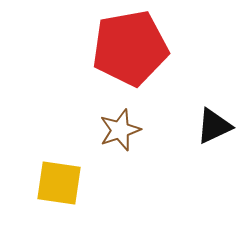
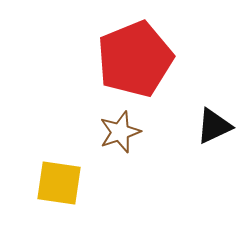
red pentagon: moved 5 px right, 11 px down; rotated 12 degrees counterclockwise
brown star: moved 2 px down
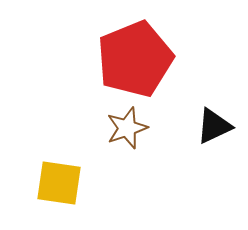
brown star: moved 7 px right, 4 px up
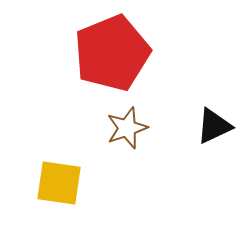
red pentagon: moved 23 px left, 6 px up
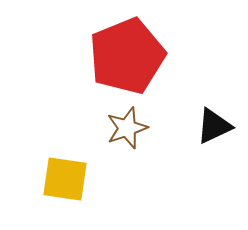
red pentagon: moved 15 px right, 3 px down
yellow square: moved 6 px right, 4 px up
